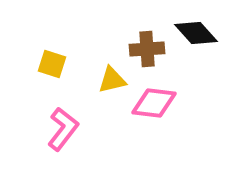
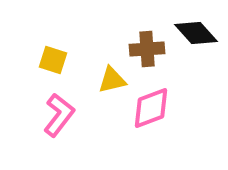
yellow square: moved 1 px right, 4 px up
pink diamond: moved 3 px left, 5 px down; rotated 27 degrees counterclockwise
pink L-shape: moved 4 px left, 14 px up
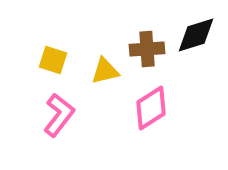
black diamond: moved 2 px down; rotated 66 degrees counterclockwise
yellow triangle: moved 7 px left, 9 px up
pink diamond: rotated 12 degrees counterclockwise
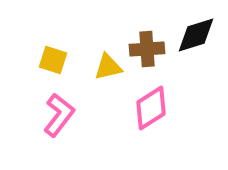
yellow triangle: moved 3 px right, 4 px up
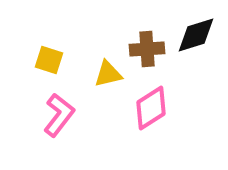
yellow square: moved 4 px left
yellow triangle: moved 7 px down
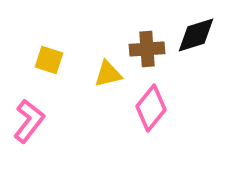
pink diamond: rotated 18 degrees counterclockwise
pink L-shape: moved 30 px left, 6 px down
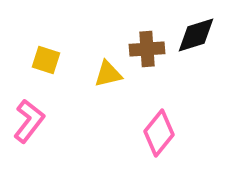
yellow square: moved 3 px left
pink diamond: moved 8 px right, 25 px down
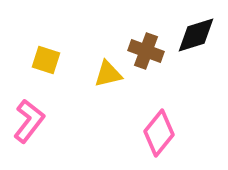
brown cross: moved 1 px left, 2 px down; rotated 24 degrees clockwise
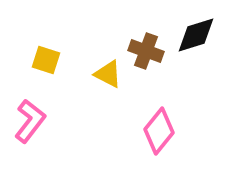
yellow triangle: rotated 40 degrees clockwise
pink L-shape: moved 1 px right
pink diamond: moved 2 px up
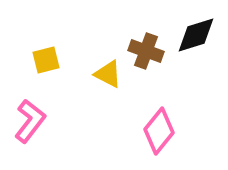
yellow square: rotated 32 degrees counterclockwise
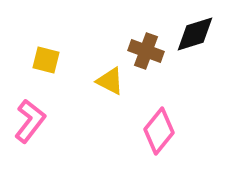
black diamond: moved 1 px left, 1 px up
yellow square: rotated 28 degrees clockwise
yellow triangle: moved 2 px right, 7 px down
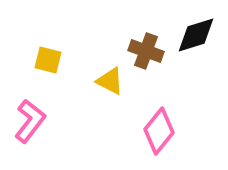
black diamond: moved 1 px right, 1 px down
yellow square: moved 2 px right
